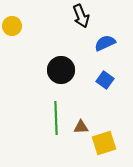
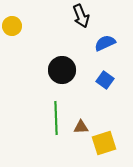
black circle: moved 1 px right
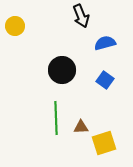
yellow circle: moved 3 px right
blue semicircle: rotated 10 degrees clockwise
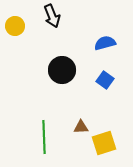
black arrow: moved 29 px left
green line: moved 12 px left, 19 px down
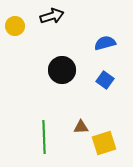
black arrow: rotated 85 degrees counterclockwise
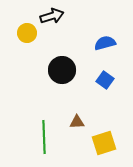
yellow circle: moved 12 px right, 7 px down
brown triangle: moved 4 px left, 5 px up
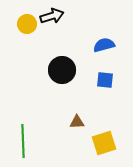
yellow circle: moved 9 px up
blue semicircle: moved 1 px left, 2 px down
blue square: rotated 30 degrees counterclockwise
green line: moved 21 px left, 4 px down
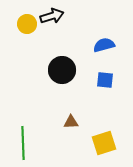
brown triangle: moved 6 px left
green line: moved 2 px down
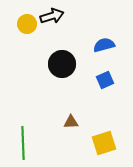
black circle: moved 6 px up
blue square: rotated 30 degrees counterclockwise
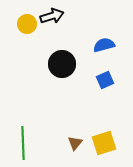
brown triangle: moved 4 px right, 21 px down; rotated 49 degrees counterclockwise
